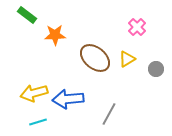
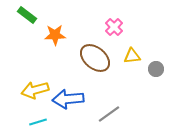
pink cross: moved 23 px left
yellow triangle: moved 5 px right, 3 px up; rotated 24 degrees clockwise
yellow arrow: moved 1 px right, 3 px up
gray line: rotated 25 degrees clockwise
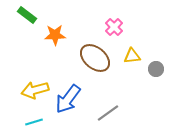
blue arrow: rotated 48 degrees counterclockwise
gray line: moved 1 px left, 1 px up
cyan line: moved 4 px left
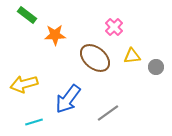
gray circle: moved 2 px up
yellow arrow: moved 11 px left, 6 px up
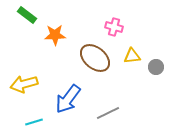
pink cross: rotated 30 degrees counterclockwise
gray line: rotated 10 degrees clockwise
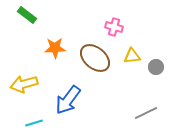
orange star: moved 13 px down
blue arrow: moved 1 px down
gray line: moved 38 px right
cyan line: moved 1 px down
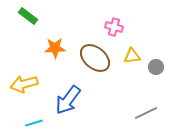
green rectangle: moved 1 px right, 1 px down
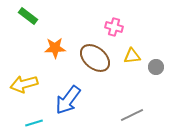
gray line: moved 14 px left, 2 px down
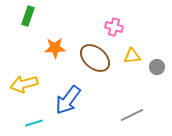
green rectangle: rotated 72 degrees clockwise
gray circle: moved 1 px right
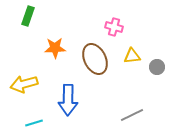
brown ellipse: moved 1 px down; rotated 24 degrees clockwise
blue arrow: rotated 36 degrees counterclockwise
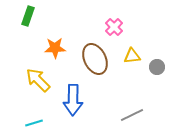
pink cross: rotated 30 degrees clockwise
yellow arrow: moved 14 px right, 4 px up; rotated 60 degrees clockwise
blue arrow: moved 5 px right
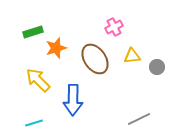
green rectangle: moved 5 px right, 16 px down; rotated 54 degrees clockwise
pink cross: rotated 18 degrees clockwise
orange star: moved 1 px right; rotated 15 degrees counterclockwise
brown ellipse: rotated 8 degrees counterclockwise
gray line: moved 7 px right, 4 px down
